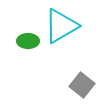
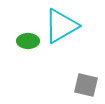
gray square: moved 4 px right; rotated 25 degrees counterclockwise
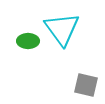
cyan triangle: moved 1 px right, 3 px down; rotated 36 degrees counterclockwise
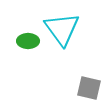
gray square: moved 3 px right, 3 px down
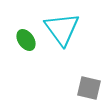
green ellipse: moved 2 px left, 1 px up; rotated 55 degrees clockwise
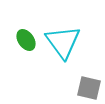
cyan triangle: moved 1 px right, 13 px down
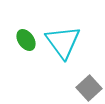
gray square: rotated 35 degrees clockwise
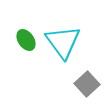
gray square: moved 2 px left, 4 px up
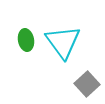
green ellipse: rotated 25 degrees clockwise
